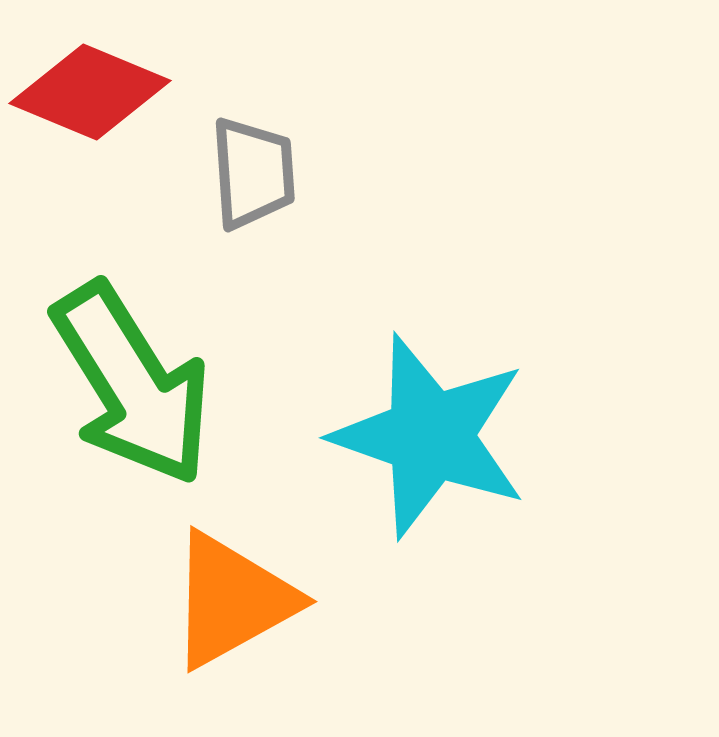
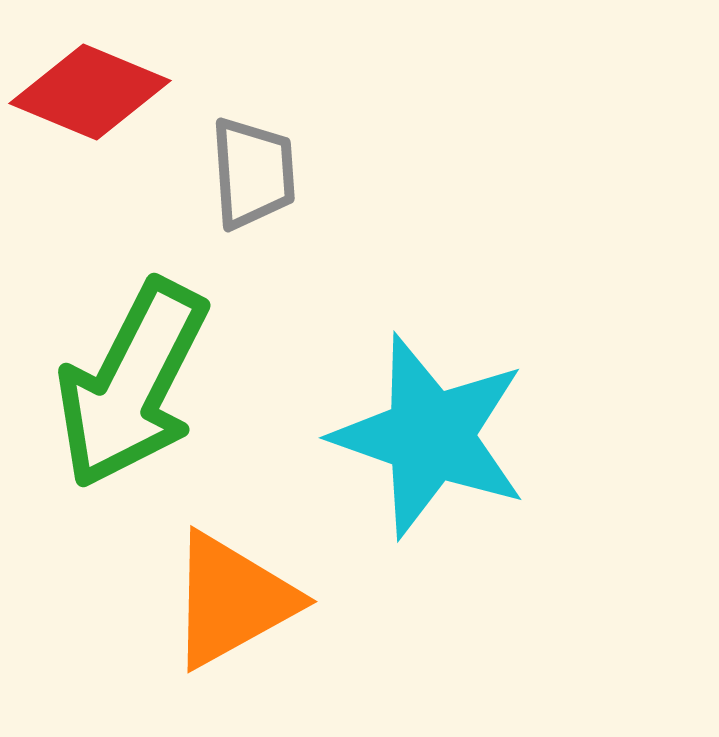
green arrow: rotated 59 degrees clockwise
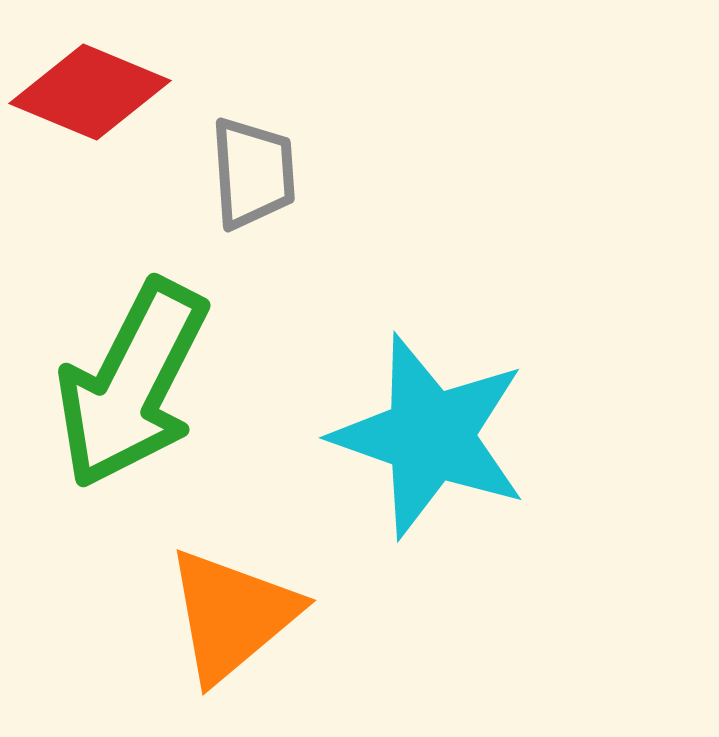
orange triangle: moved 15 px down; rotated 11 degrees counterclockwise
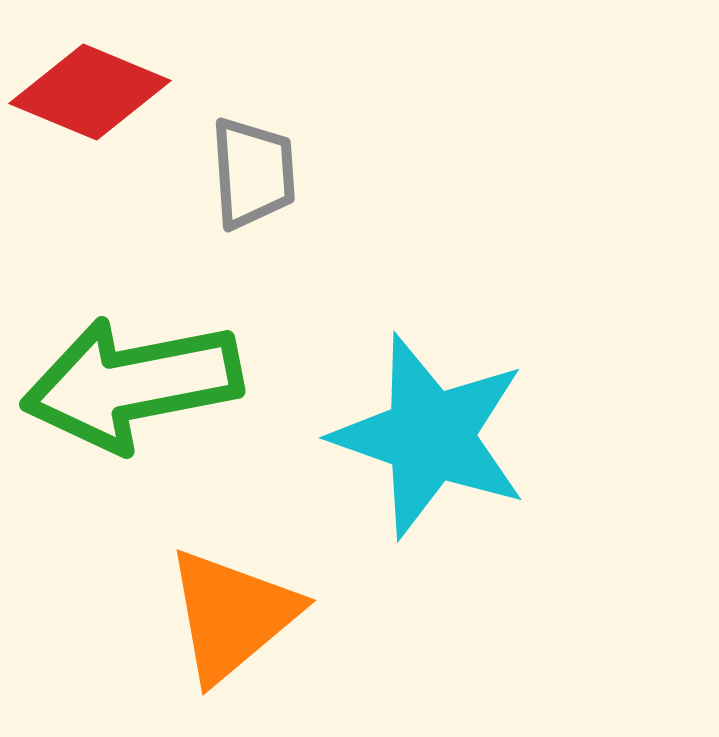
green arrow: rotated 52 degrees clockwise
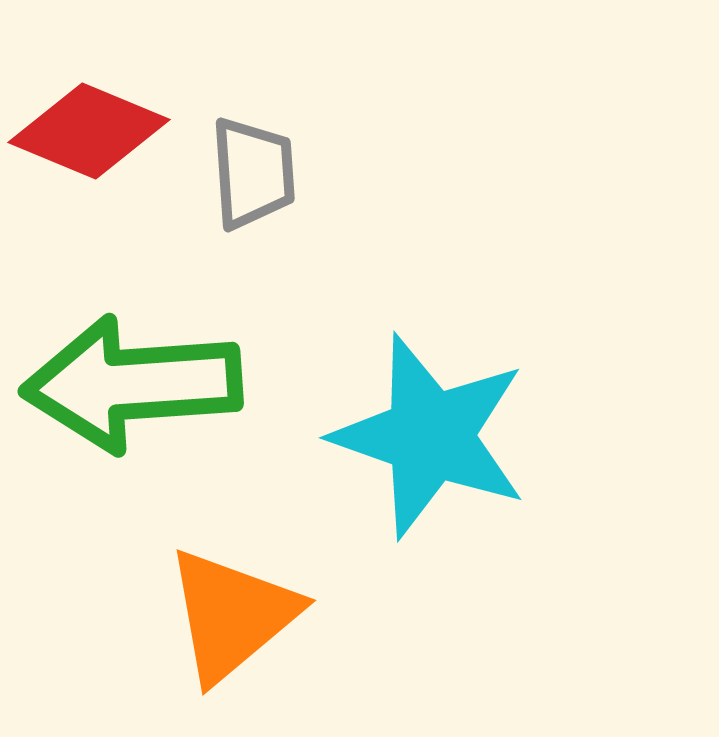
red diamond: moved 1 px left, 39 px down
green arrow: rotated 7 degrees clockwise
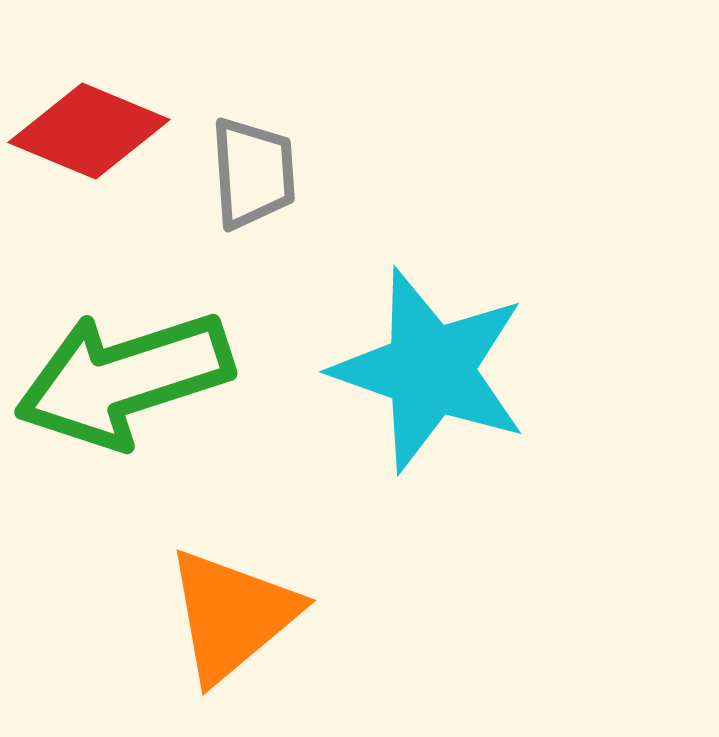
green arrow: moved 8 px left, 5 px up; rotated 14 degrees counterclockwise
cyan star: moved 66 px up
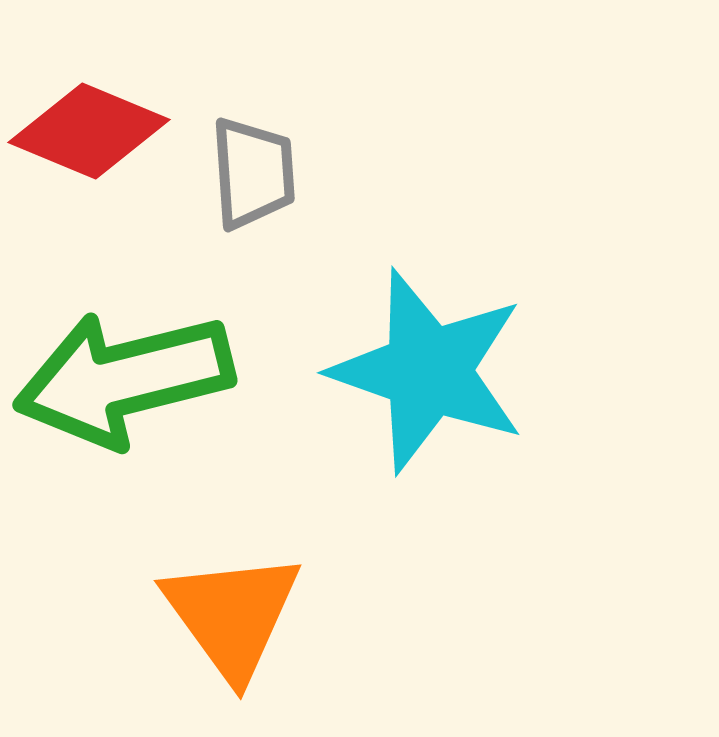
cyan star: moved 2 px left, 1 px down
green arrow: rotated 4 degrees clockwise
orange triangle: rotated 26 degrees counterclockwise
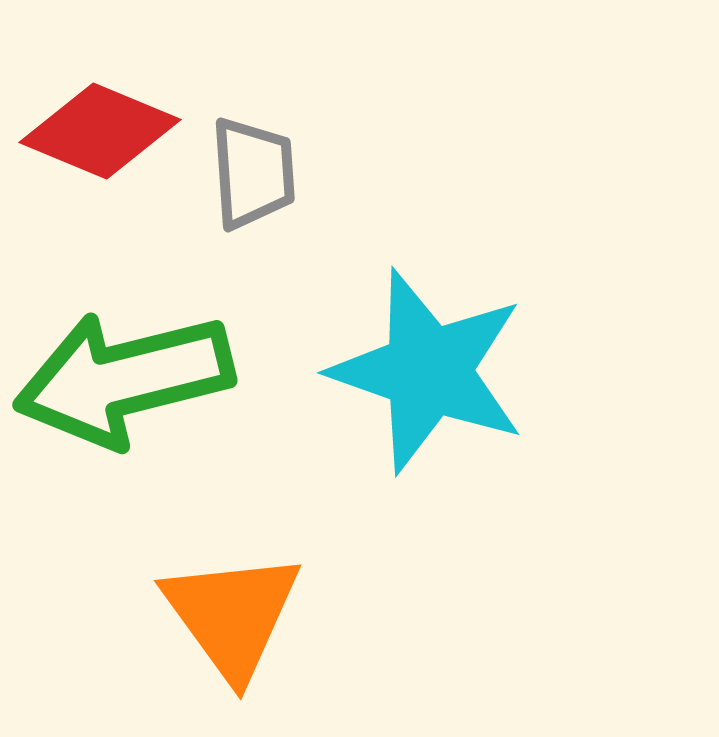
red diamond: moved 11 px right
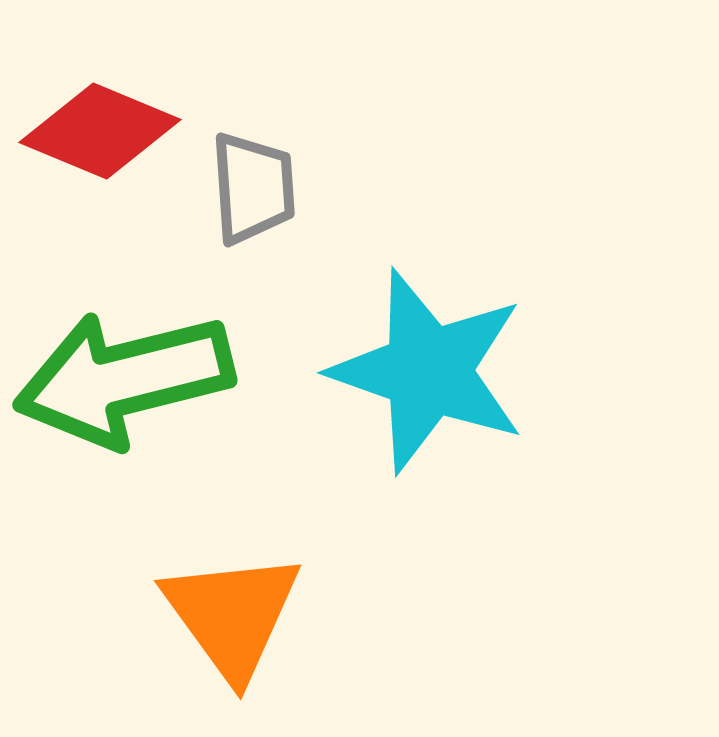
gray trapezoid: moved 15 px down
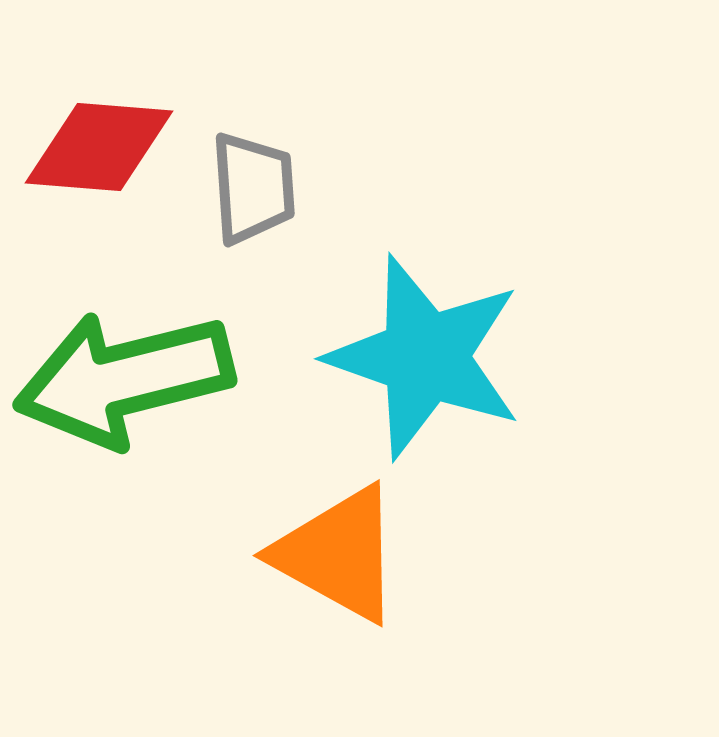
red diamond: moved 1 px left, 16 px down; rotated 18 degrees counterclockwise
cyan star: moved 3 px left, 14 px up
orange triangle: moved 106 px right, 61 px up; rotated 25 degrees counterclockwise
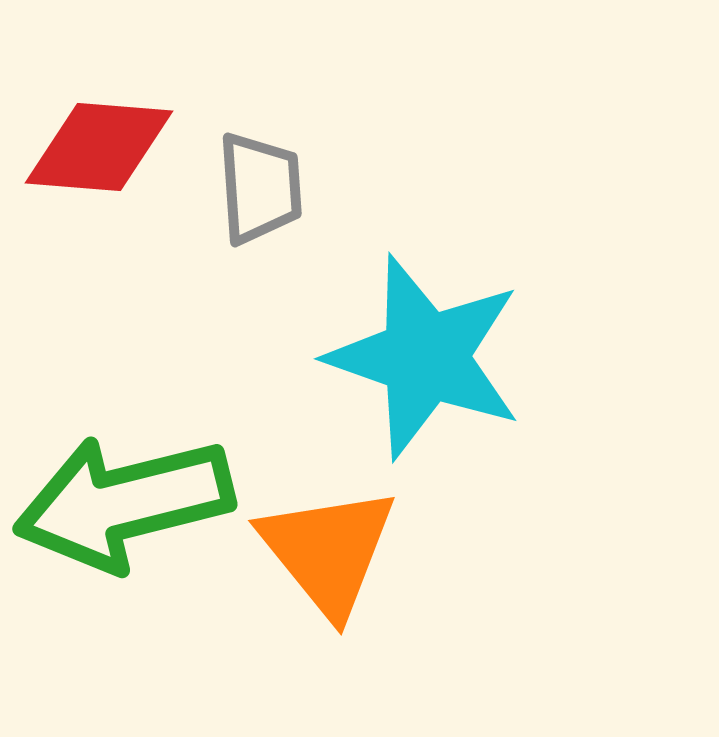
gray trapezoid: moved 7 px right
green arrow: moved 124 px down
orange triangle: moved 10 px left, 3 px up; rotated 22 degrees clockwise
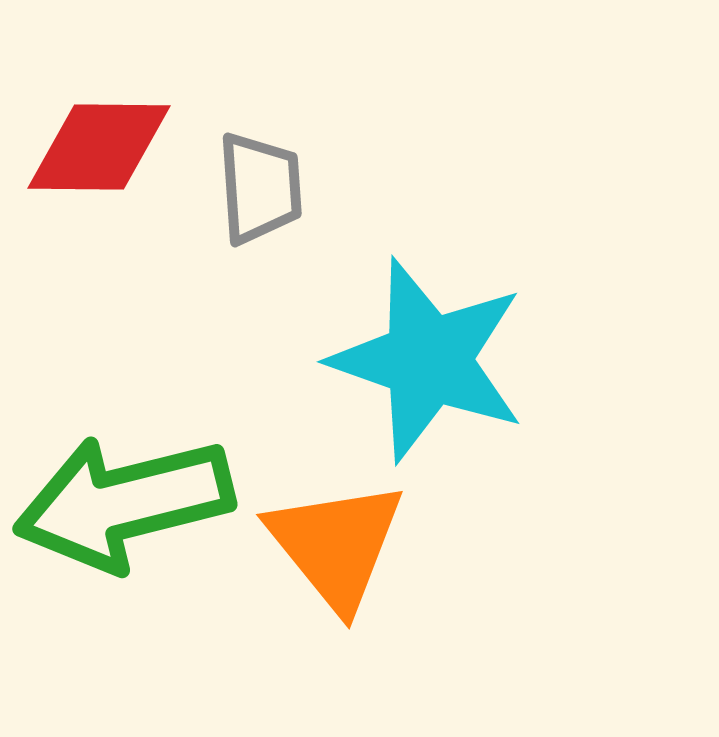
red diamond: rotated 4 degrees counterclockwise
cyan star: moved 3 px right, 3 px down
orange triangle: moved 8 px right, 6 px up
